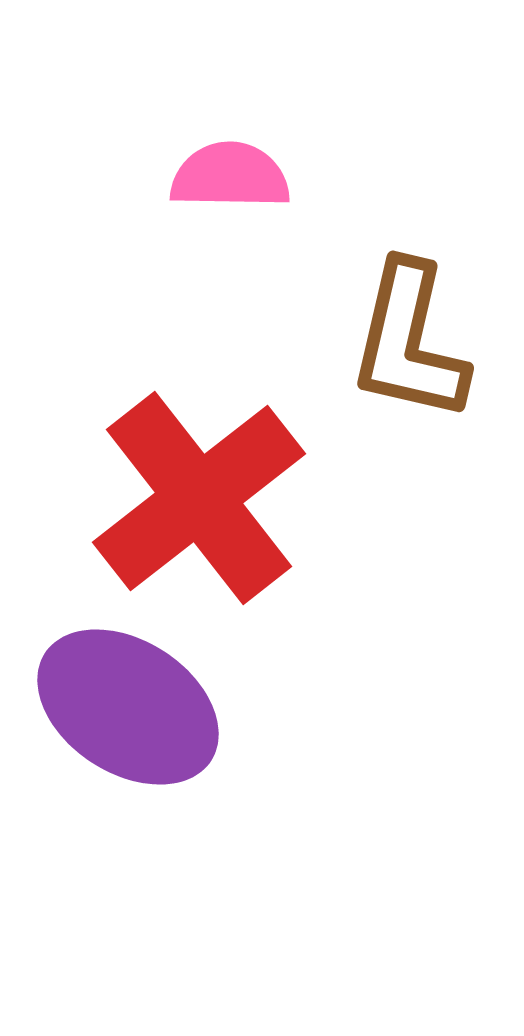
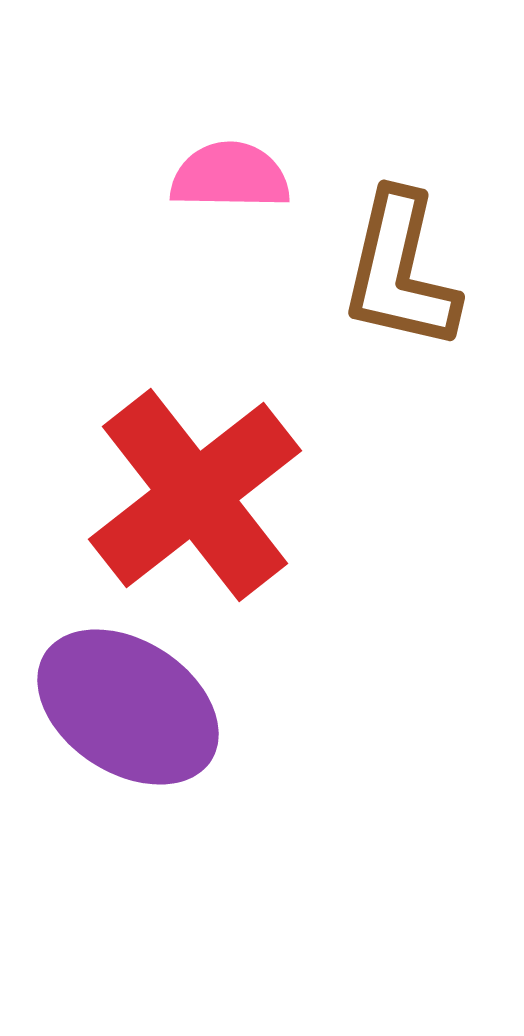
brown L-shape: moved 9 px left, 71 px up
red cross: moved 4 px left, 3 px up
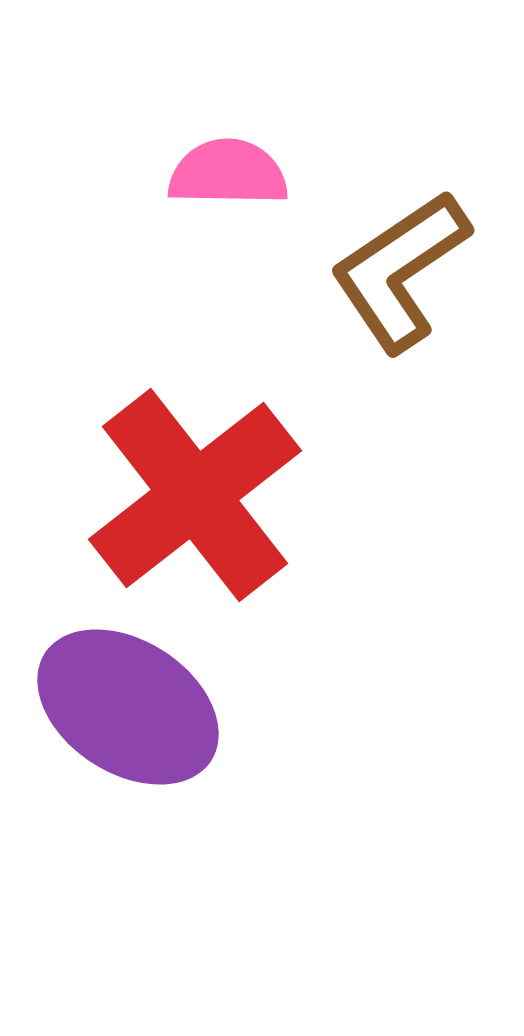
pink semicircle: moved 2 px left, 3 px up
brown L-shape: rotated 43 degrees clockwise
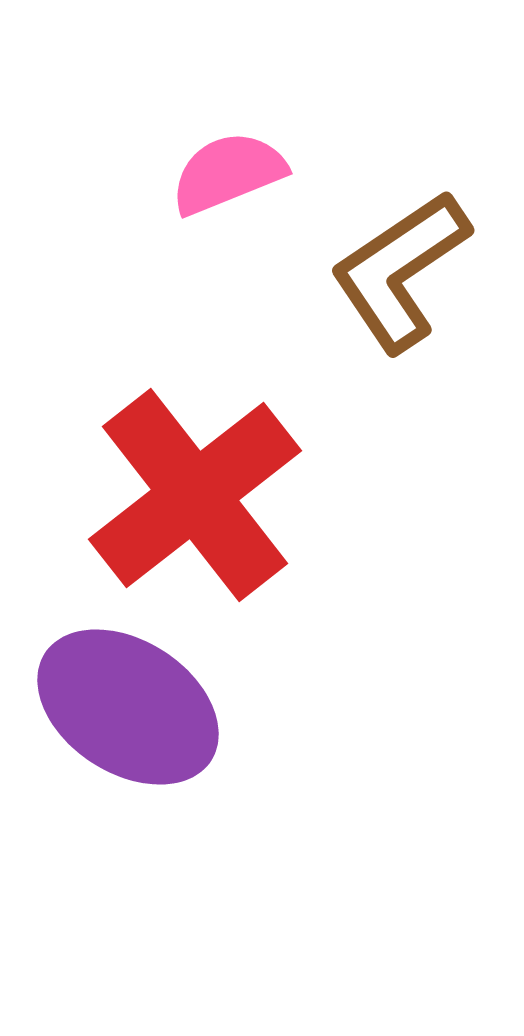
pink semicircle: rotated 23 degrees counterclockwise
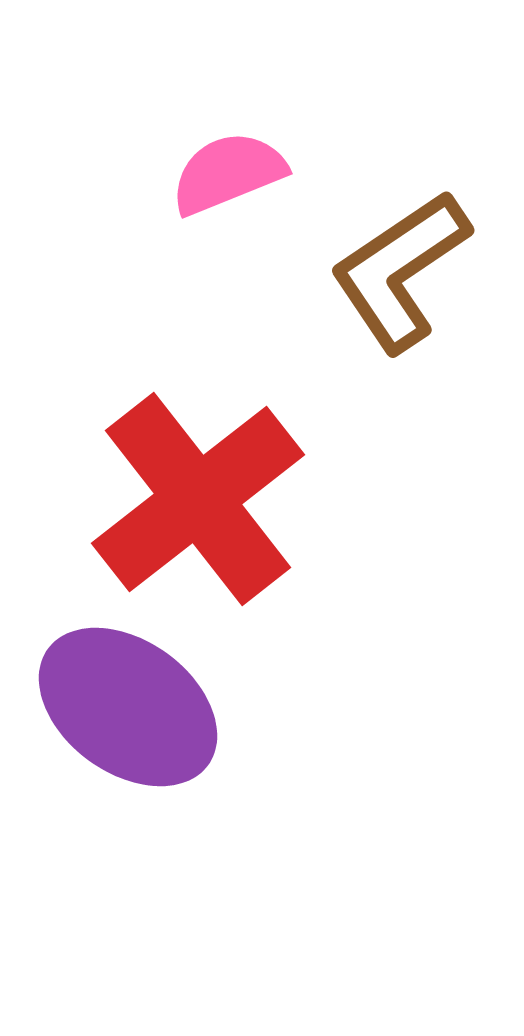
red cross: moved 3 px right, 4 px down
purple ellipse: rotated 3 degrees clockwise
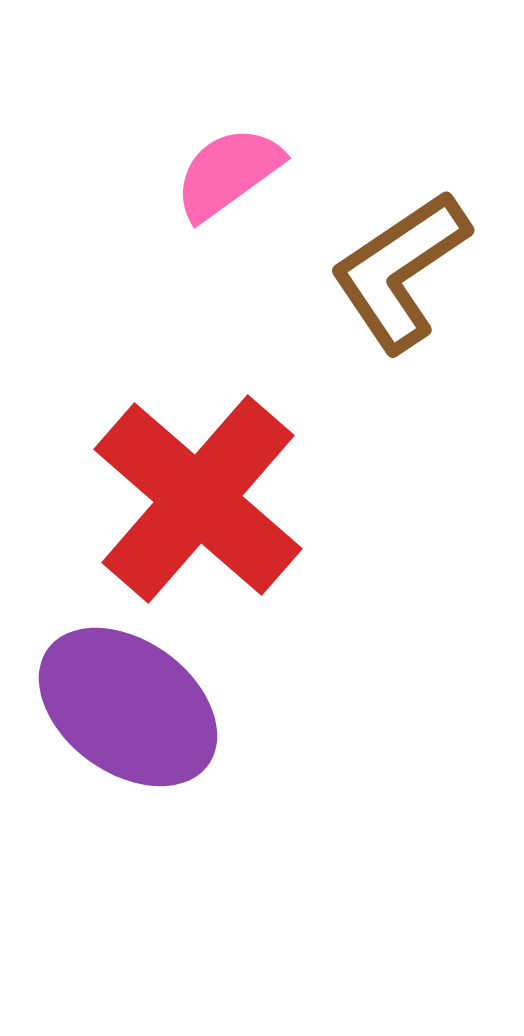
pink semicircle: rotated 14 degrees counterclockwise
red cross: rotated 11 degrees counterclockwise
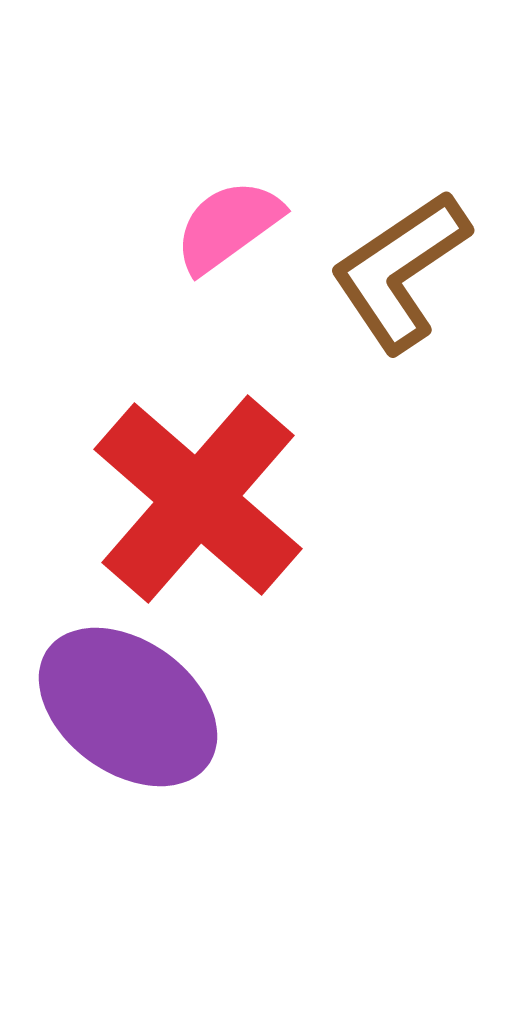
pink semicircle: moved 53 px down
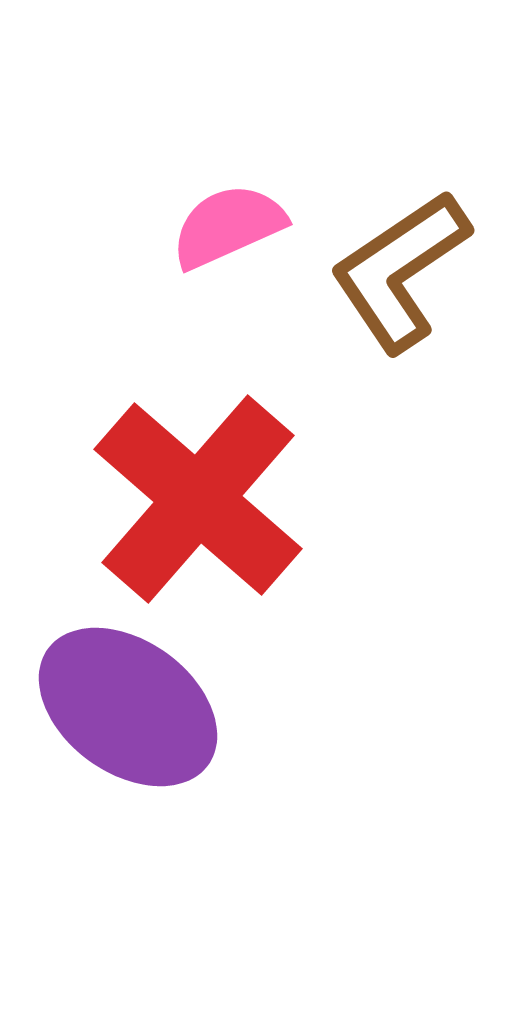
pink semicircle: rotated 12 degrees clockwise
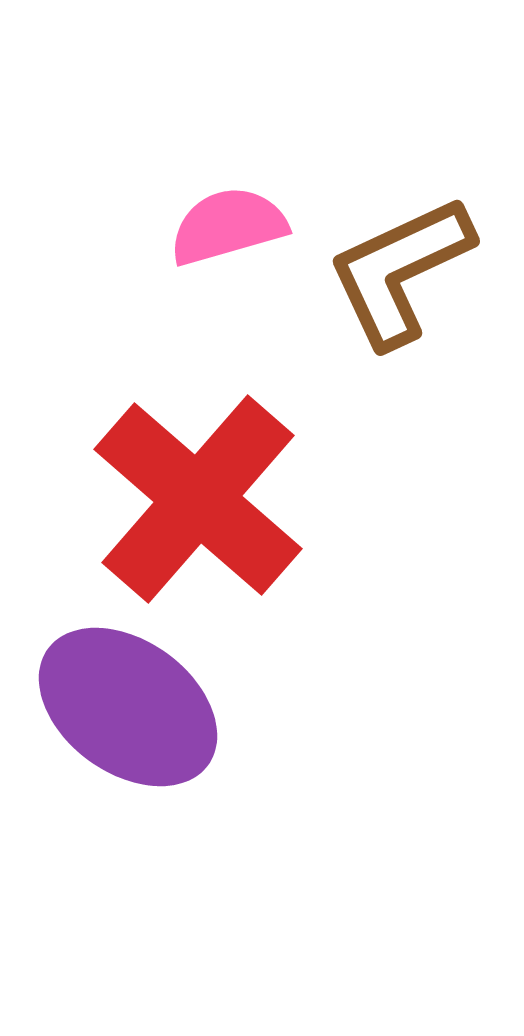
pink semicircle: rotated 8 degrees clockwise
brown L-shape: rotated 9 degrees clockwise
